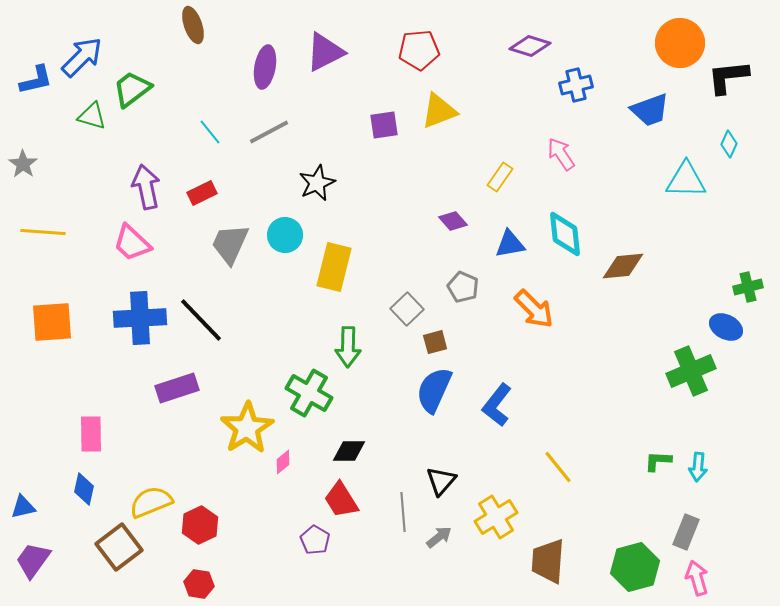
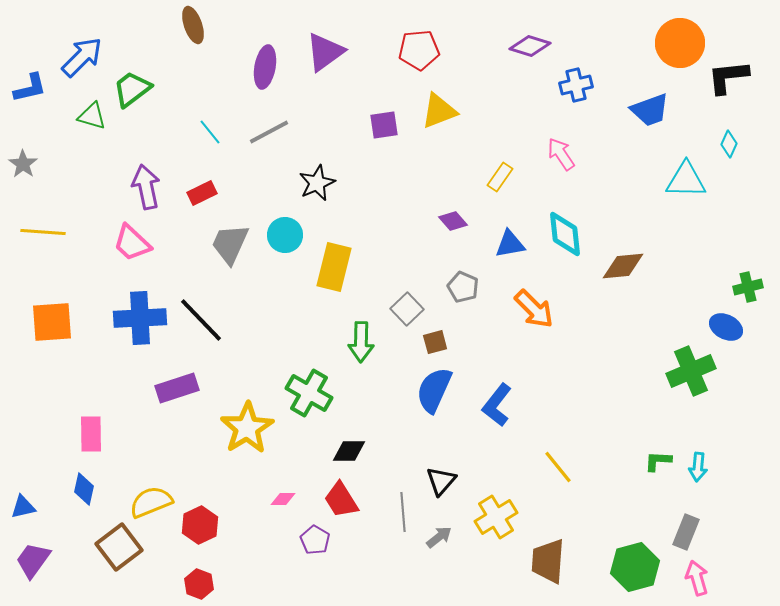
purple triangle at (325, 52): rotated 9 degrees counterclockwise
blue L-shape at (36, 80): moved 6 px left, 8 px down
green arrow at (348, 347): moved 13 px right, 5 px up
pink diamond at (283, 462): moved 37 px down; rotated 40 degrees clockwise
red hexagon at (199, 584): rotated 12 degrees clockwise
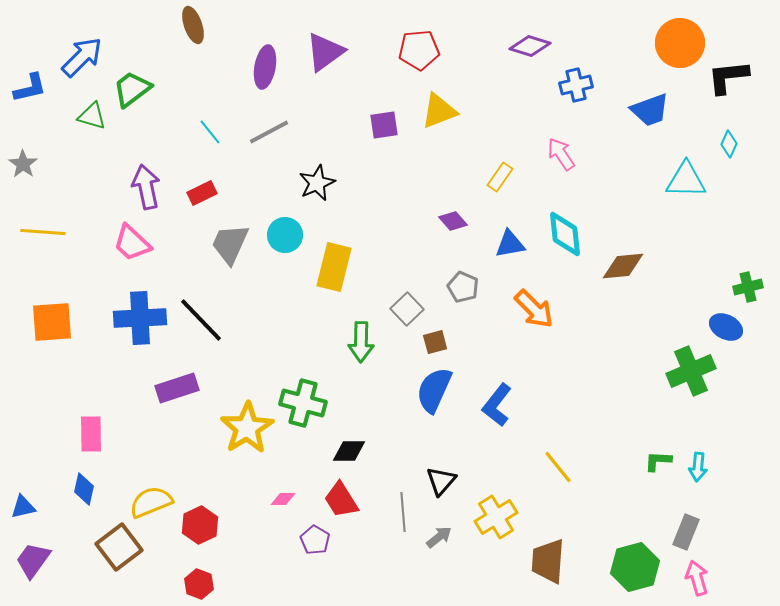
green cross at (309, 393): moved 6 px left, 10 px down; rotated 15 degrees counterclockwise
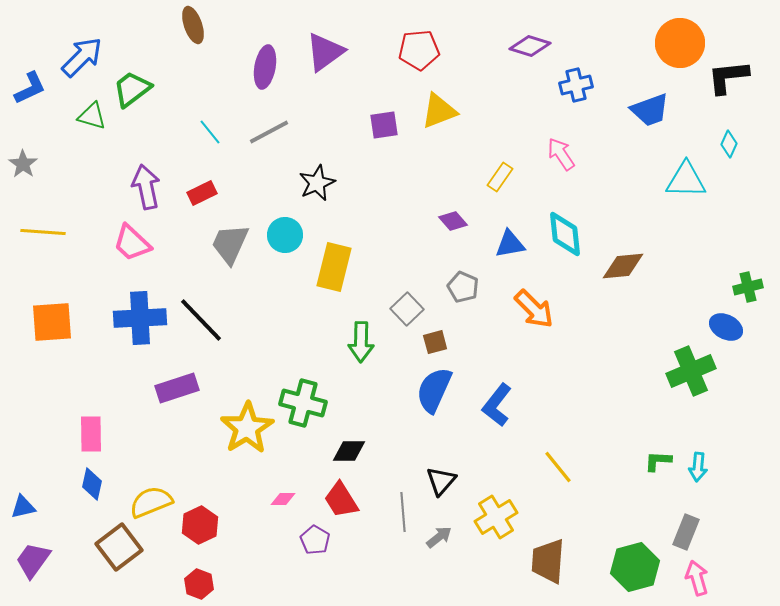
blue L-shape at (30, 88): rotated 12 degrees counterclockwise
blue diamond at (84, 489): moved 8 px right, 5 px up
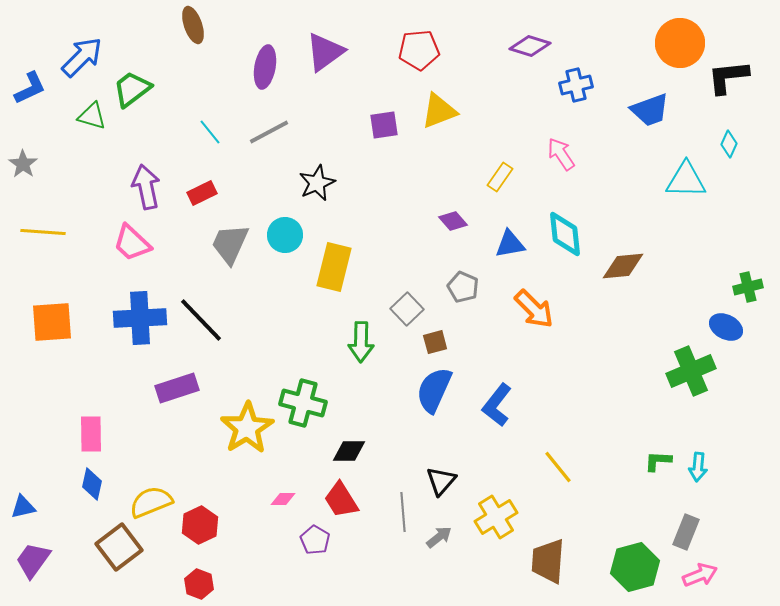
pink arrow at (697, 578): moved 3 px right, 3 px up; rotated 84 degrees clockwise
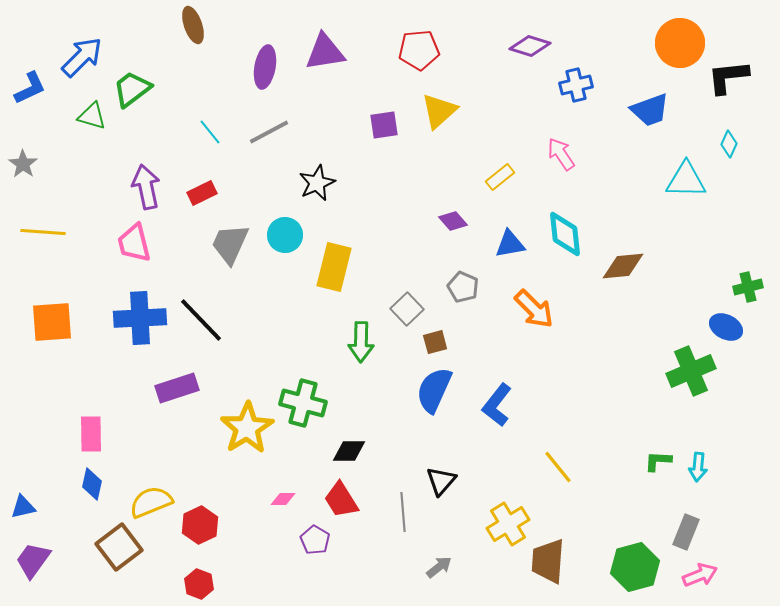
purple triangle at (325, 52): rotated 27 degrees clockwise
yellow triangle at (439, 111): rotated 21 degrees counterclockwise
yellow rectangle at (500, 177): rotated 16 degrees clockwise
pink trapezoid at (132, 243): moved 2 px right; rotated 33 degrees clockwise
yellow cross at (496, 517): moved 12 px right, 7 px down
gray arrow at (439, 537): moved 30 px down
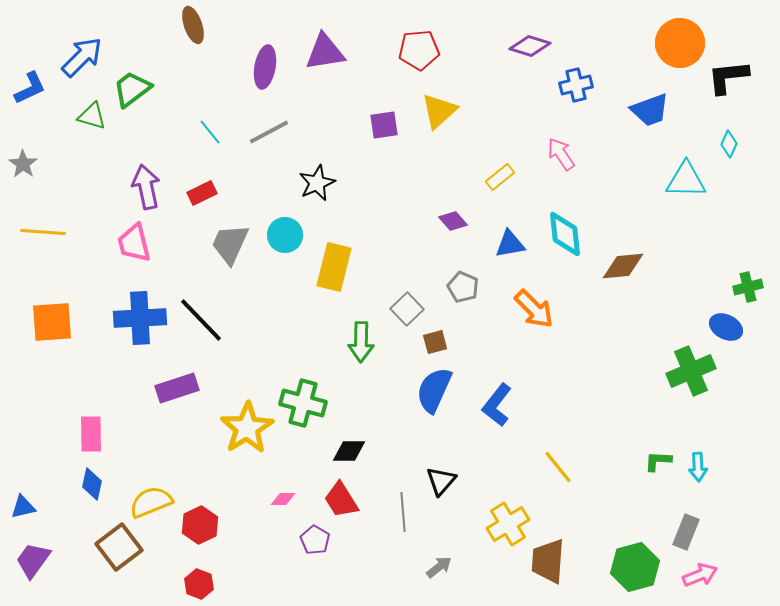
cyan arrow at (698, 467): rotated 8 degrees counterclockwise
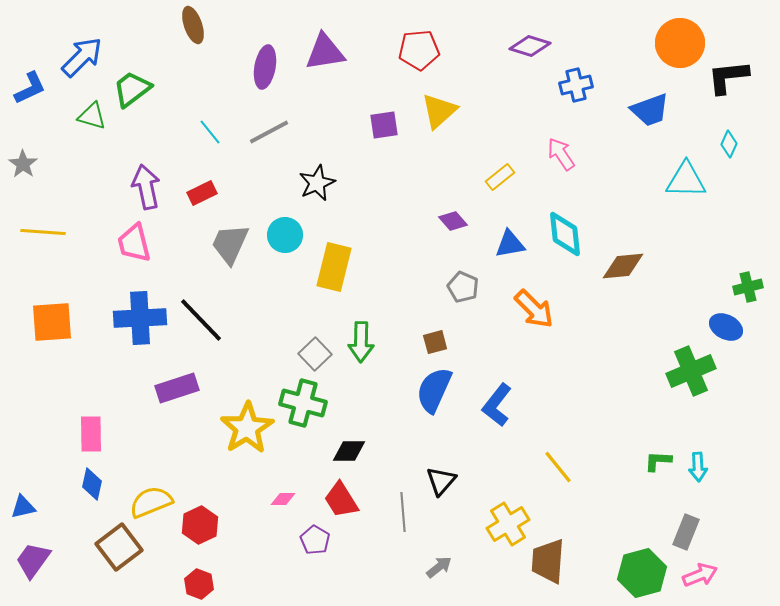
gray square at (407, 309): moved 92 px left, 45 px down
green hexagon at (635, 567): moved 7 px right, 6 px down
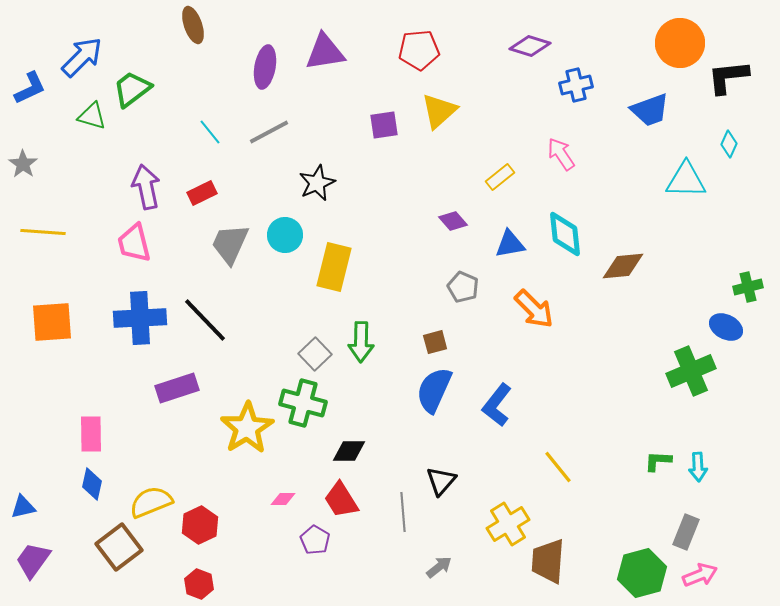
black line at (201, 320): moved 4 px right
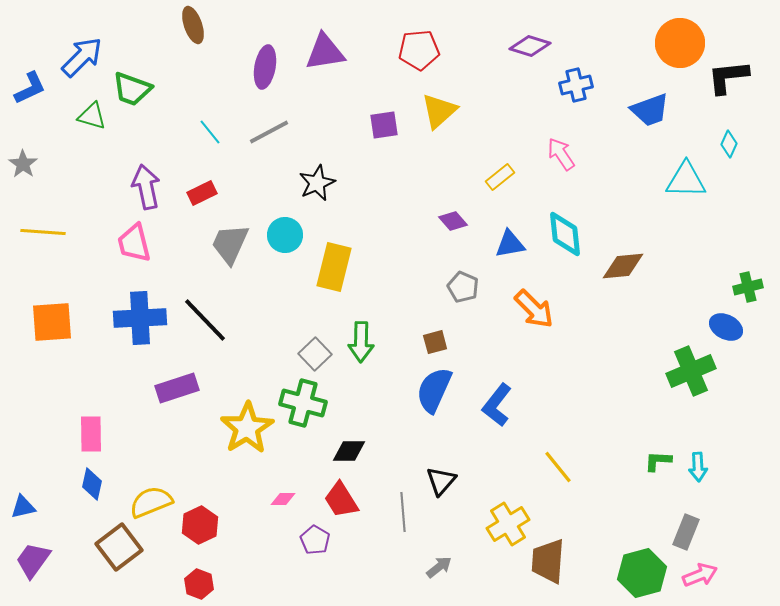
green trapezoid at (132, 89): rotated 123 degrees counterclockwise
